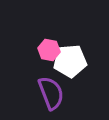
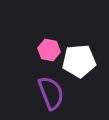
white pentagon: moved 9 px right
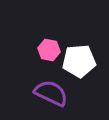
purple semicircle: rotated 44 degrees counterclockwise
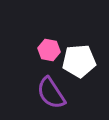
purple semicircle: rotated 148 degrees counterclockwise
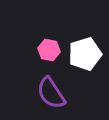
white pentagon: moved 6 px right, 7 px up; rotated 12 degrees counterclockwise
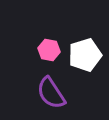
white pentagon: moved 1 px down
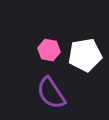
white pentagon: rotated 8 degrees clockwise
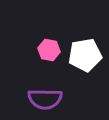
purple semicircle: moved 6 px left, 6 px down; rotated 56 degrees counterclockwise
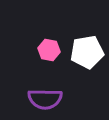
white pentagon: moved 2 px right, 3 px up
